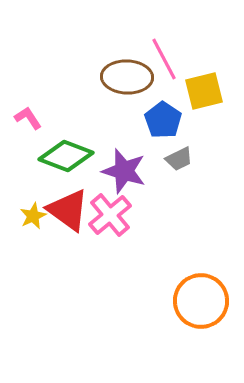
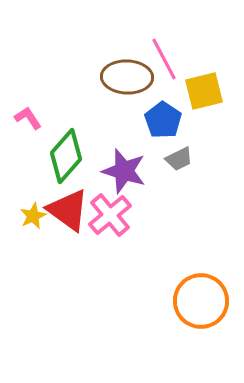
green diamond: rotated 70 degrees counterclockwise
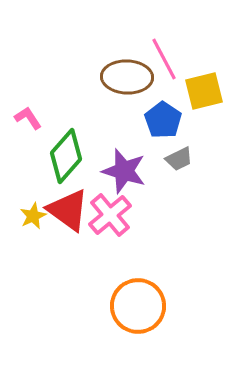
orange circle: moved 63 px left, 5 px down
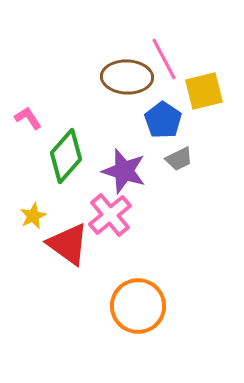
red triangle: moved 34 px down
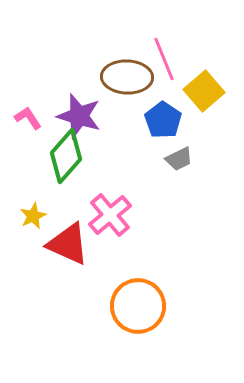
pink line: rotated 6 degrees clockwise
yellow square: rotated 27 degrees counterclockwise
purple star: moved 45 px left, 55 px up
red triangle: rotated 12 degrees counterclockwise
